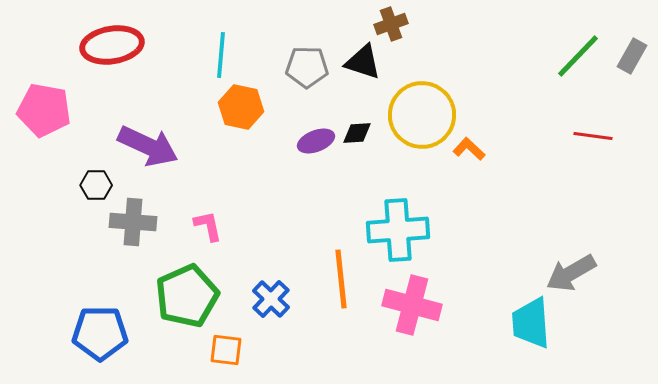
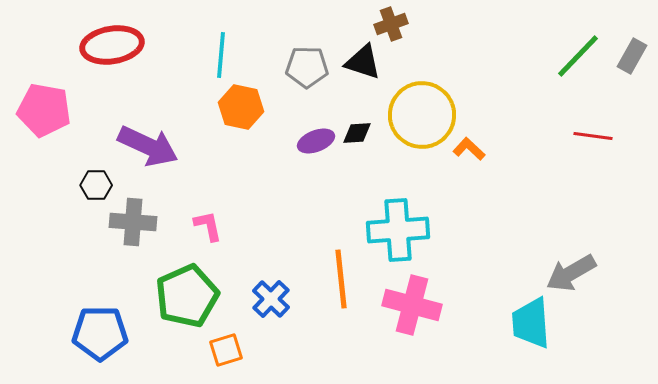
orange square: rotated 24 degrees counterclockwise
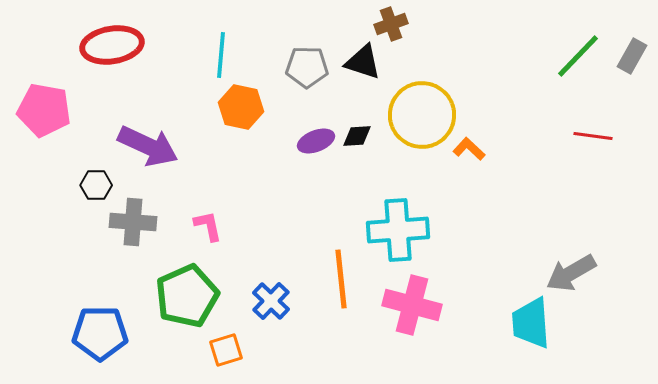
black diamond: moved 3 px down
blue cross: moved 2 px down
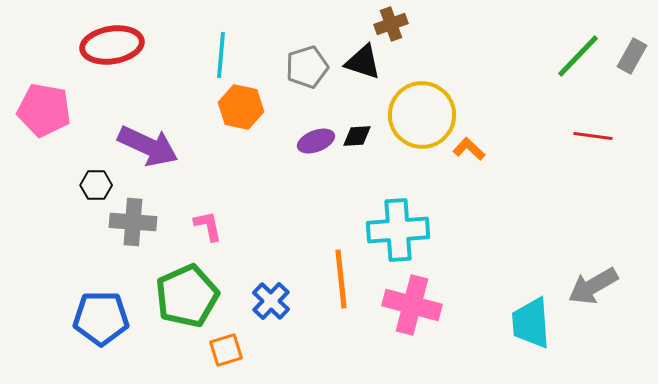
gray pentagon: rotated 18 degrees counterclockwise
gray arrow: moved 22 px right, 13 px down
blue pentagon: moved 1 px right, 15 px up
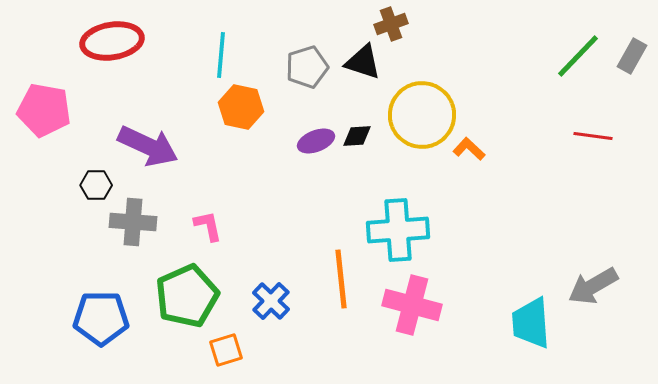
red ellipse: moved 4 px up
